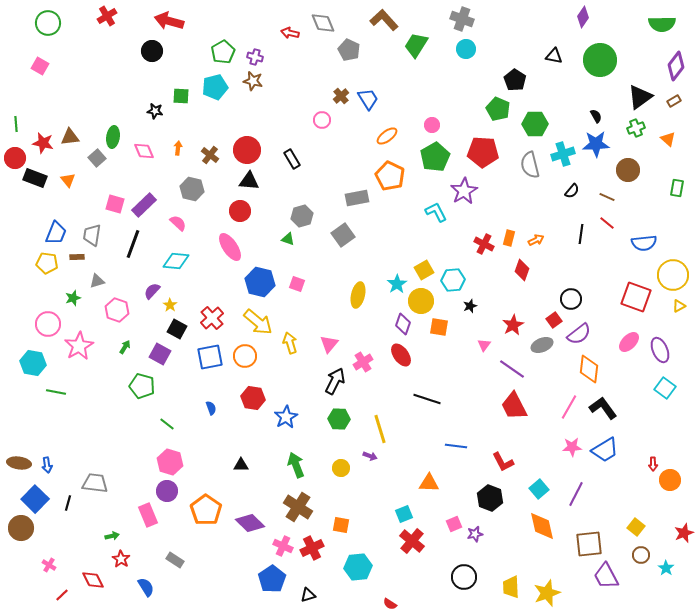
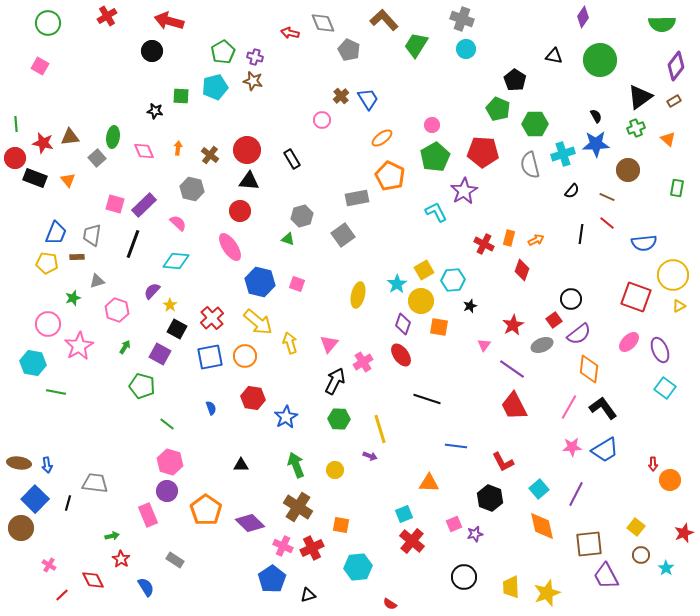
orange ellipse at (387, 136): moved 5 px left, 2 px down
yellow circle at (341, 468): moved 6 px left, 2 px down
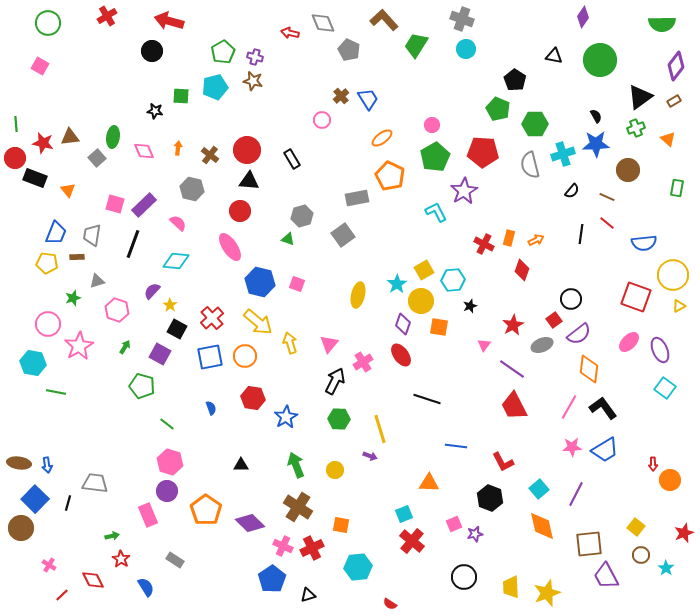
orange triangle at (68, 180): moved 10 px down
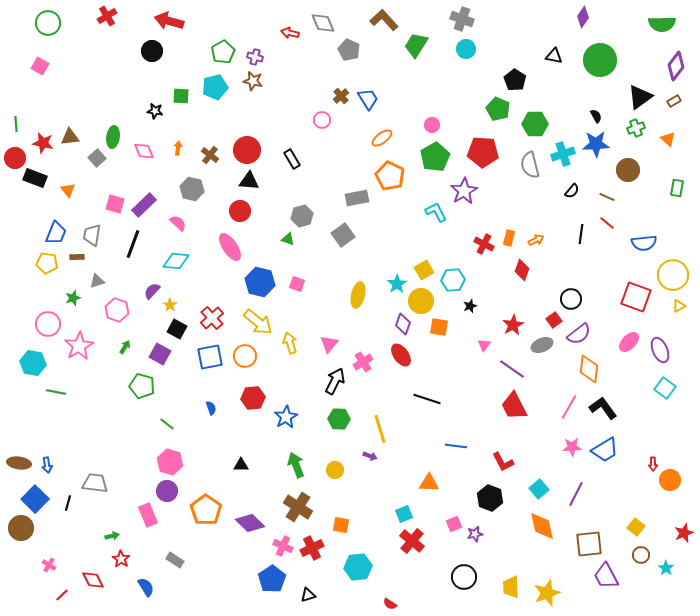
red hexagon at (253, 398): rotated 15 degrees counterclockwise
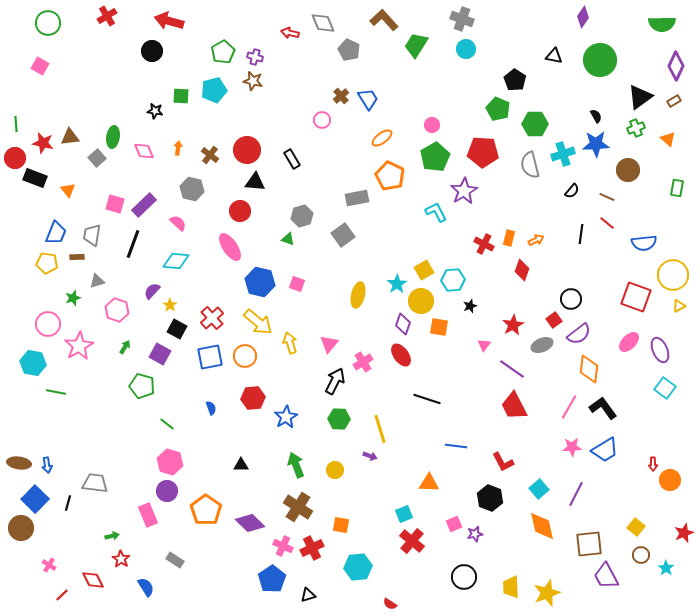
purple diamond at (676, 66): rotated 12 degrees counterclockwise
cyan pentagon at (215, 87): moved 1 px left, 3 px down
black triangle at (249, 181): moved 6 px right, 1 px down
